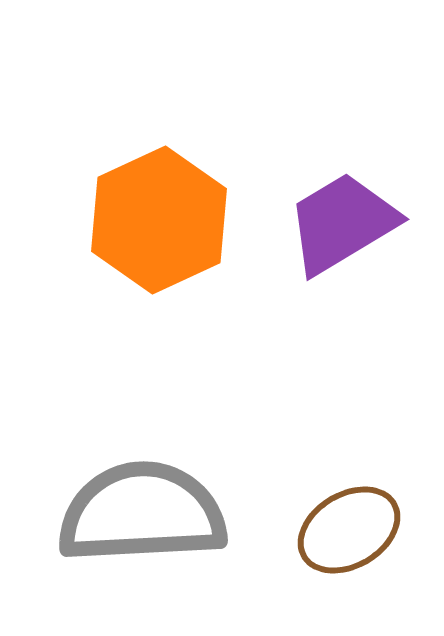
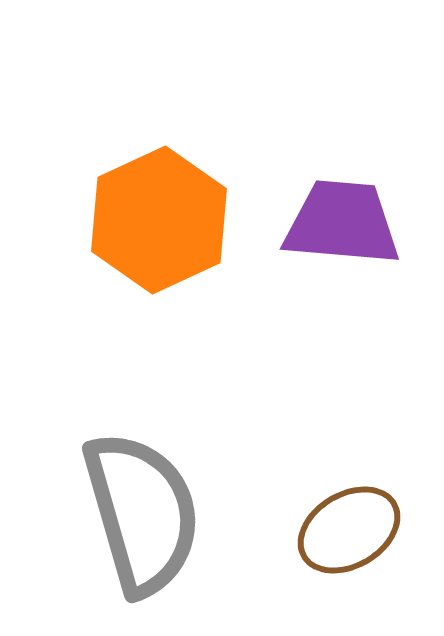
purple trapezoid: rotated 36 degrees clockwise
gray semicircle: rotated 77 degrees clockwise
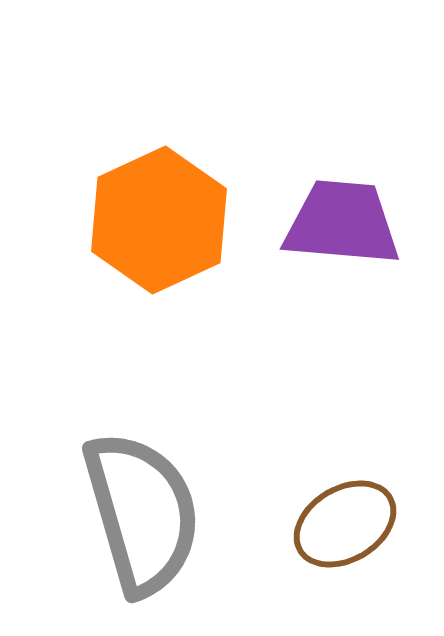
brown ellipse: moved 4 px left, 6 px up
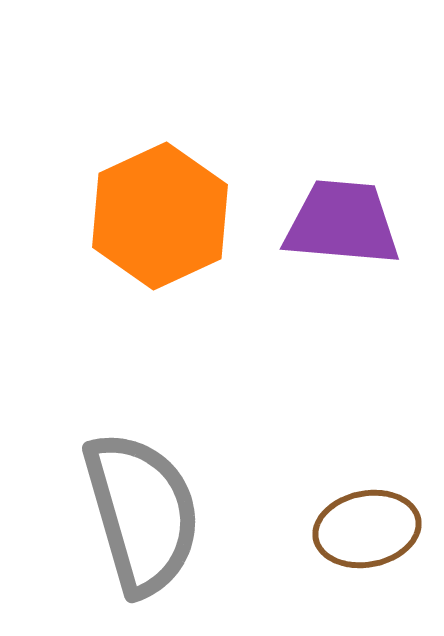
orange hexagon: moved 1 px right, 4 px up
brown ellipse: moved 22 px right, 5 px down; rotated 20 degrees clockwise
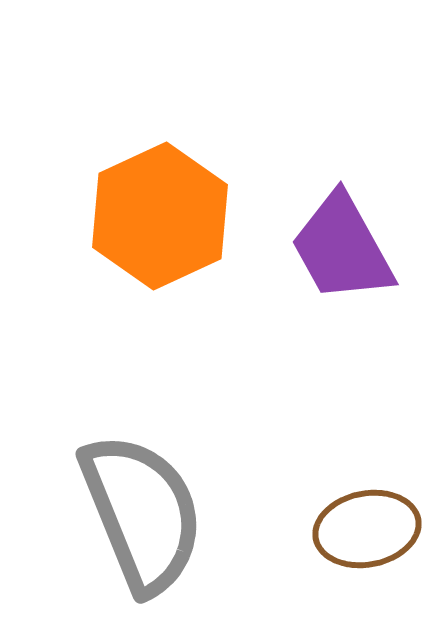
purple trapezoid: moved 25 px down; rotated 124 degrees counterclockwise
gray semicircle: rotated 6 degrees counterclockwise
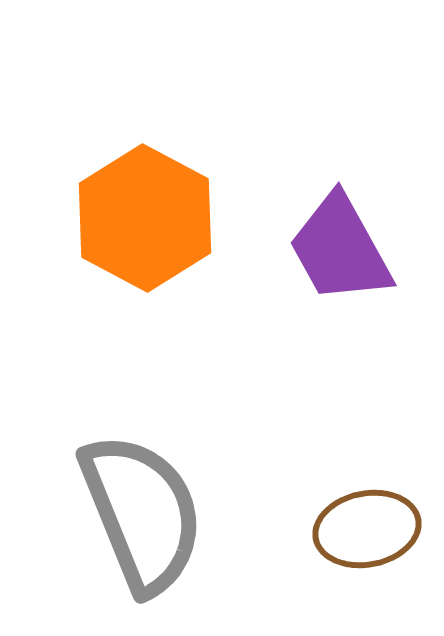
orange hexagon: moved 15 px left, 2 px down; rotated 7 degrees counterclockwise
purple trapezoid: moved 2 px left, 1 px down
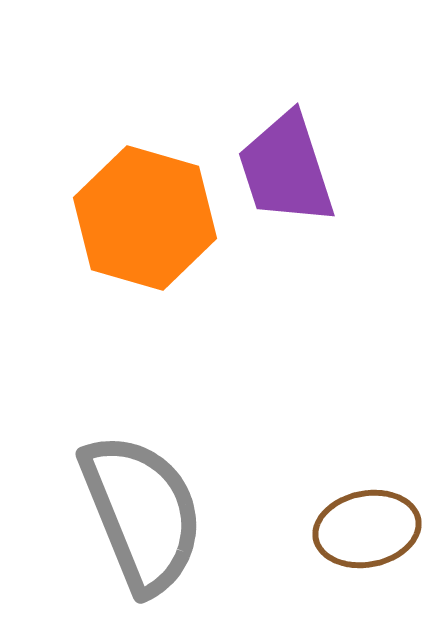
orange hexagon: rotated 12 degrees counterclockwise
purple trapezoid: moved 54 px left, 80 px up; rotated 11 degrees clockwise
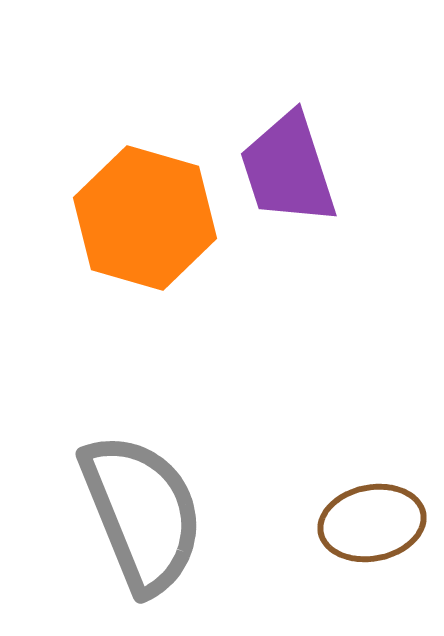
purple trapezoid: moved 2 px right
brown ellipse: moved 5 px right, 6 px up
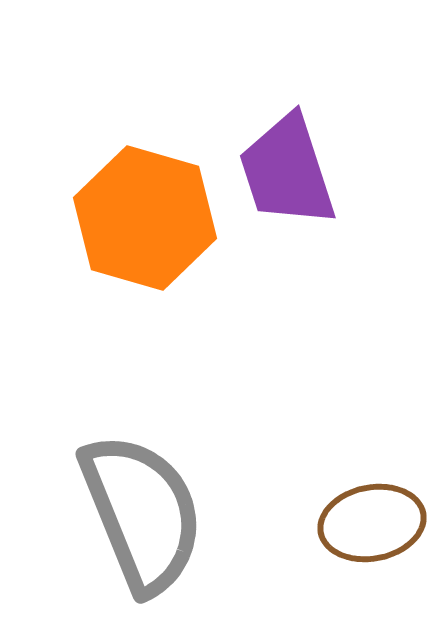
purple trapezoid: moved 1 px left, 2 px down
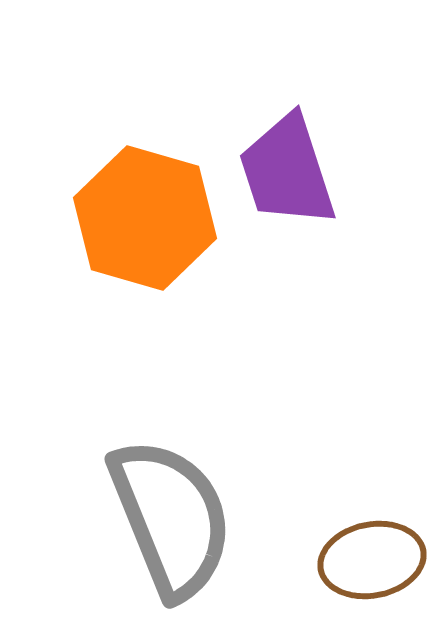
gray semicircle: moved 29 px right, 5 px down
brown ellipse: moved 37 px down
